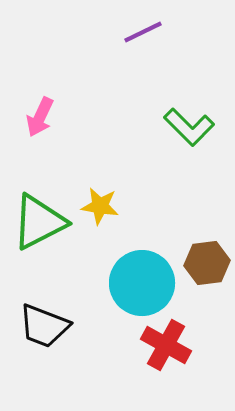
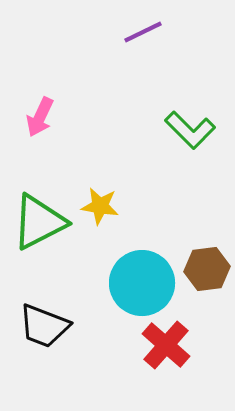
green L-shape: moved 1 px right, 3 px down
brown hexagon: moved 6 px down
red cross: rotated 12 degrees clockwise
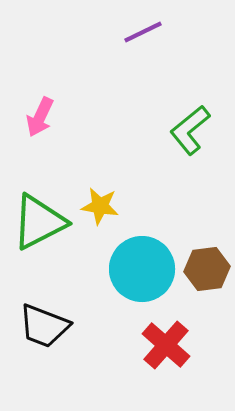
green L-shape: rotated 96 degrees clockwise
cyan circle: moved 14 px up
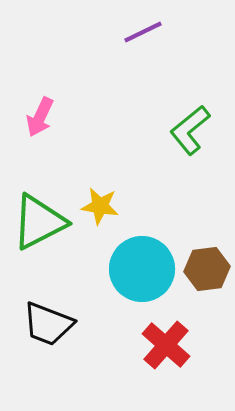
black trapezoid: moved 4 px right, 2 px up
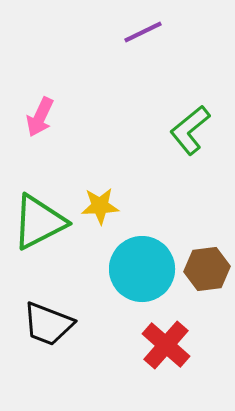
yellow star: rotated 12 degrees counterclockwise
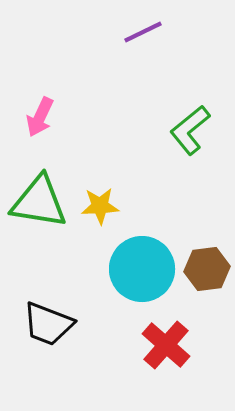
green triangle: moved 20 px up; rotated 36 degrees clockwise
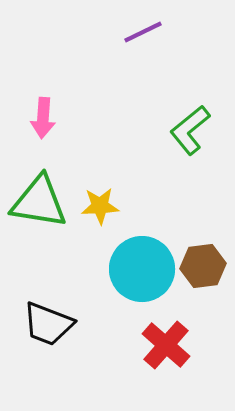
pink arrow: moved 3 px right, 1 px down; rotated 21 degrees counterclockwise
brown hexagon: moved 4 px left, 3 px up
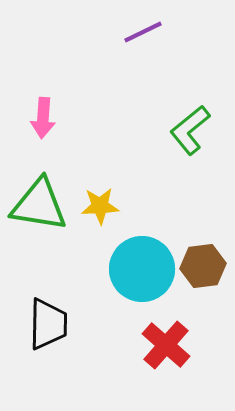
green triangle: moved 3 px down
black trapezoid: rotated 110 degrees counterclockwise
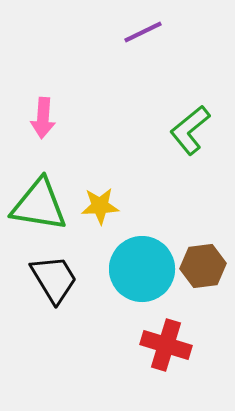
black trapezoid: moved 6 px right, 45 px up; rotated 32 degrees counterclockwise
red cross: rotated 24 degrees counterclockwise
